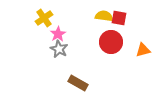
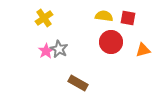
red square: moved 9 px right
pink star: moved 12 px left, 17 px down
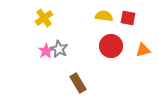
red circle: moved 4 px down
brown rectangle: rotated 30 degrees clockwise
